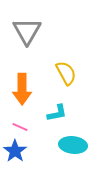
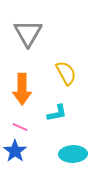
gray triangle: moved 1 px right, 2 px down
cyan ellipse: moved 9 px down; rotated 8 degrees counterclockwise
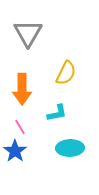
yellow semicircle: rotated 55 degrees clockwise
pink line: rotated 35 degrees clockwise
cyan ellipse: moved 3 px left, 6 px up
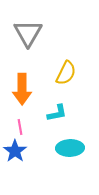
pink line: rotated 21 degrees clockwise
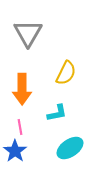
cyan ellipse: rotated 32 degrees counterclockwise
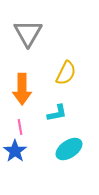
cyan ellipse: moved 1 px left, 1 px down
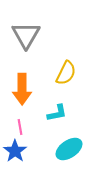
gray triangle: moved 2 px left, 2 px down
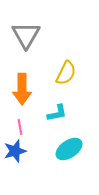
blue star: rotated 20 degrees clockwise
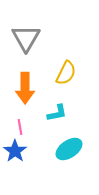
gray triangle: moved 3 px down
orange arrow: moved 3 px right, 1 px up
blue star: rotated 20 degrees counterclockwise
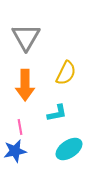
gray triangle: moved 1 px up
orange arrow: moved 3 px up
blue star: rotated 25 degrees clockwise
